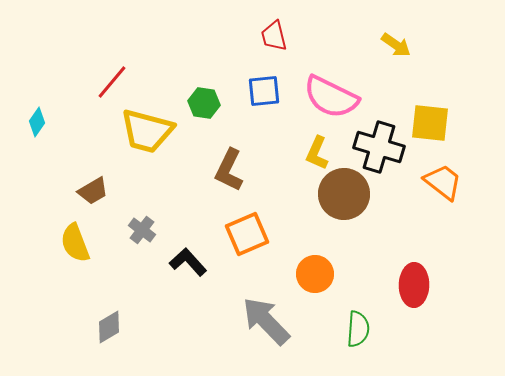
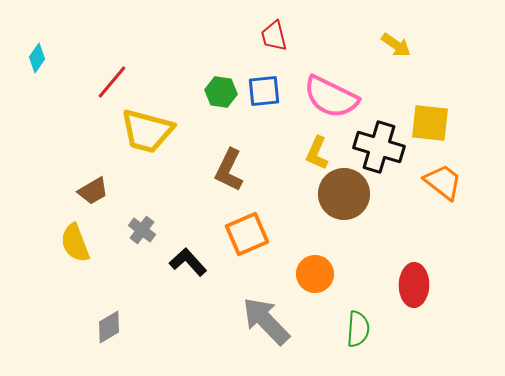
green hexagon: moved 17 px right, 11 px up
cyan diamond: moved 64 px up
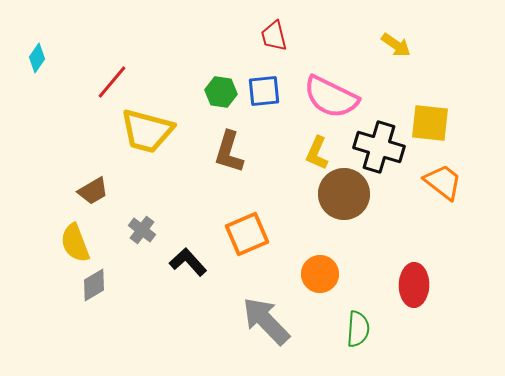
brown L-shape: moved 18 px up; rotated 9 degrees counterclockwise
orange circle: moved 5 px right
gray diamond: moved 15 px left, 42 px up
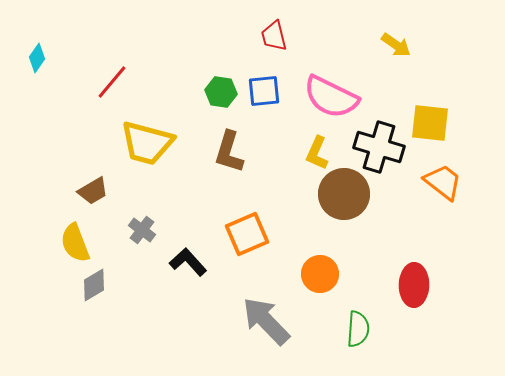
yellow trapezoid: moved 12 px down
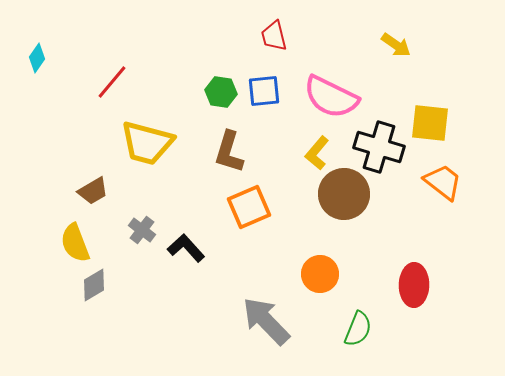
yellow L-shape: rotated 16 degrees clockwise
orange square: moved 2 px right, 27 px up
black L-shape: moved 2 px left, 14 px up
green semicircle: rotated 18 degrees clockwise
